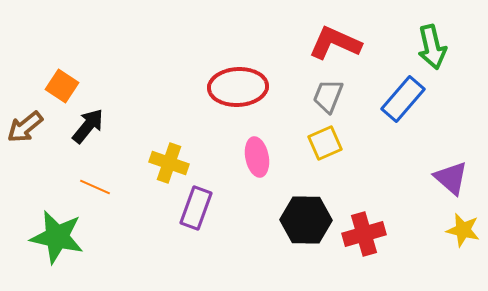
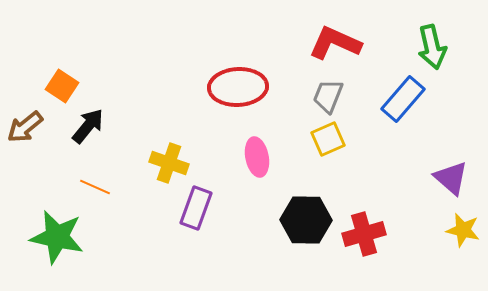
yellow square: moved 3 px right, 4 px up
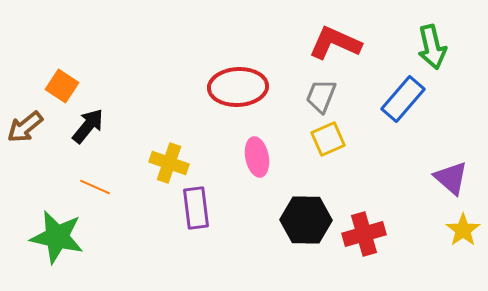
gray trapezoid: moved 7 px left
purple rectangle: rotated 27 degrees counterclockwise
yellow star: rotated 24 degrees clockwise
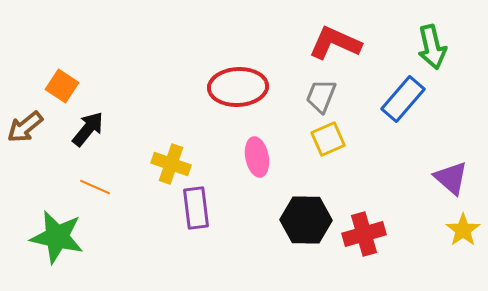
black arrow: moved 3 px down
yellow cross: moved 2 px right, 1 px down
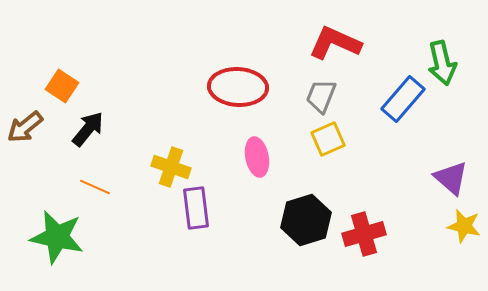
green arrow: moved 10 px right, 16 px down
red ellipse: rotated 6 degrees clockwise
yellow cross: moved 3 px down
black hexagon: rotated 18 degrees counterclockwise
yellow star: moved 1 px right, 4 px up; rotated 24 degrees counterclockwise
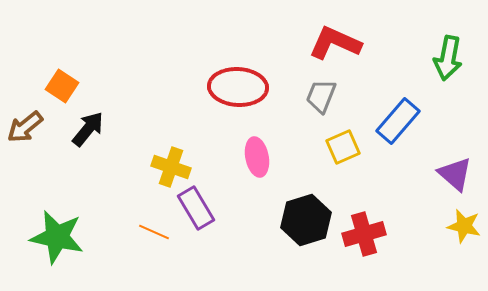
green arrow: moved 6 px right, 5 px up; rotated 24 degrees clockwise
blue rectangle: moved 5 px left, 22 px down
yellow square: moved 15 px right, 8 px down
purple triangle: moved 4 px right, 4 px up
orange line: moved 59 px right, 45 px down
purple rectangle: rotated 24 degrees counterclockwise
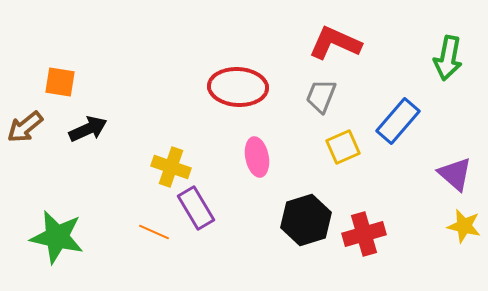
orange square: moved 2 px left, 4 px up; rotated 24 degrees counterclockwise
black arrow: rotated 27 degrees clockwise
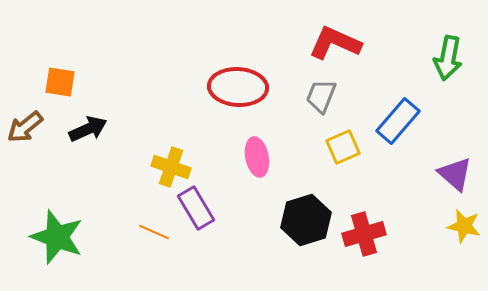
green star: rotated 8 degrees clockwise
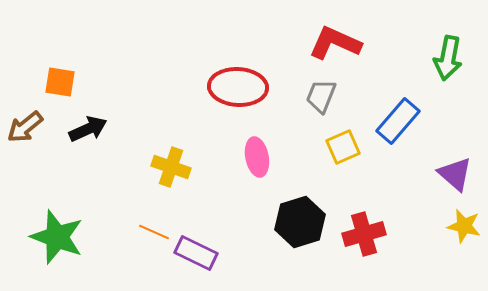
purple rectangle: moved 45 px down; rotated 33 degrees counterclockwise
black hexagon: moved 6 px left, 2 px down
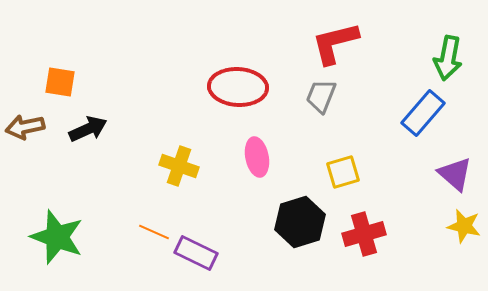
red L-shape: rotated 38 degrees counterclockwise
blue rectangle: moved 25 px right, 8 px up
brown arrow: rotated 27 degrees clockwise
yellow square: moved 25 px down; rotated 8 degrees clockwise
yellow cross: moved 8 px right, 1 px up
